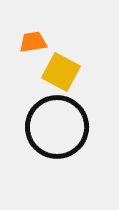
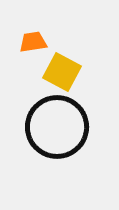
yellow square: moved 1 px right
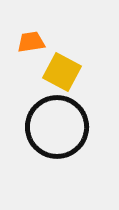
orange trapezoid: moved 2 px left
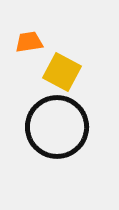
orange trapezoid: moved 2 px left
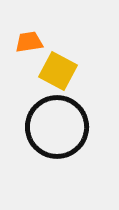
yellow square: moved 4 px left, 1 px up
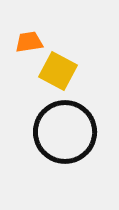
black circle: moved 8 px right, 5 px down
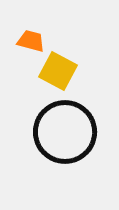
orange trapezoid: moved 2 px right, 1 px up; rotated 24 degrees clockwise
